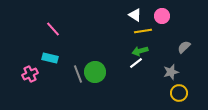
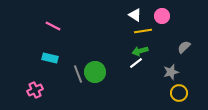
pink line: moved 3 px up; rotated 21 degrees counterclockwise
pink cross: moved 5 px right, 16 px down
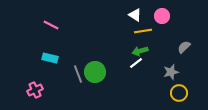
pink line: moved 2 px left, 1 px up
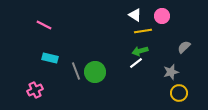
pink line: moved 7 px left
gray line: moved 2 px left, 3 px up
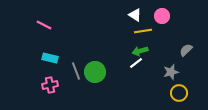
gray semicircle: moved 2 px right, 3 px down
pink cross: moved 15 px right, 5 px up; rotated 14 degrees clockwise
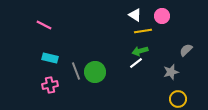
yellow circle: moved 1 px left, 6 px down
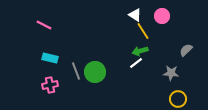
yellow line: rotated 66 degrees clockwise
gray star: moved 1 px down; rotated 21 degrees clockwise
